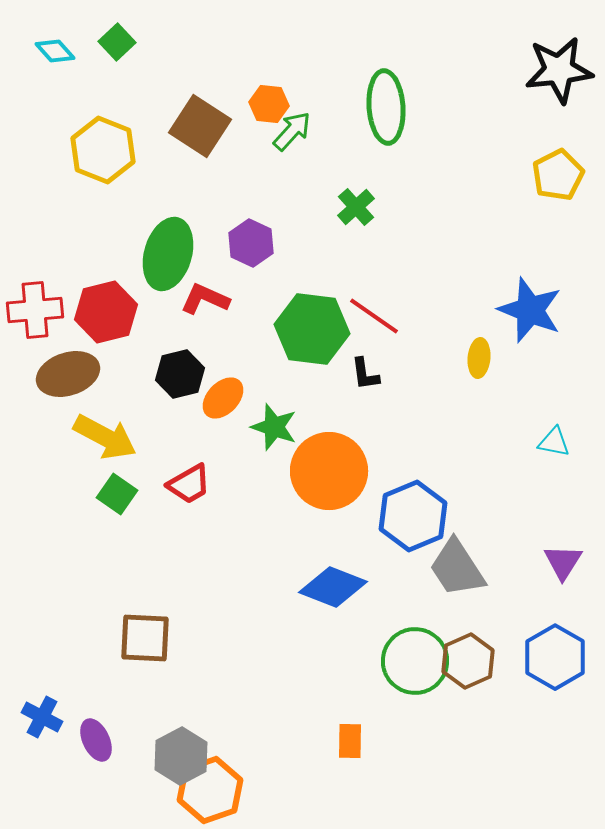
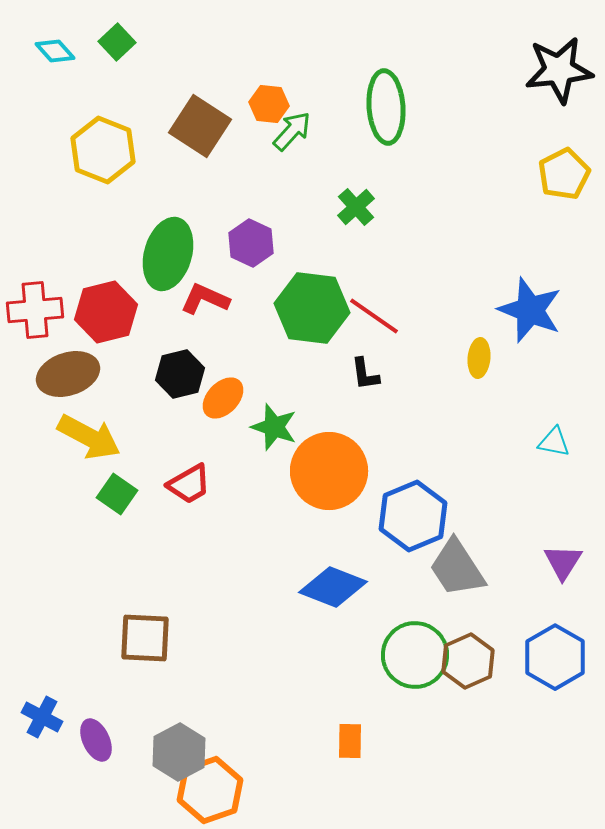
yellow pentagon at (558, 175): moved 6 px right, 1 px up
green hexagon at (312, 329): moved 21 px up
yellow arrow at (105, 437): moved 16 px left
green circle at (415, 661): moved 6 px up
gray hexagon at (181, 756): moved 2 px left, 4 px up
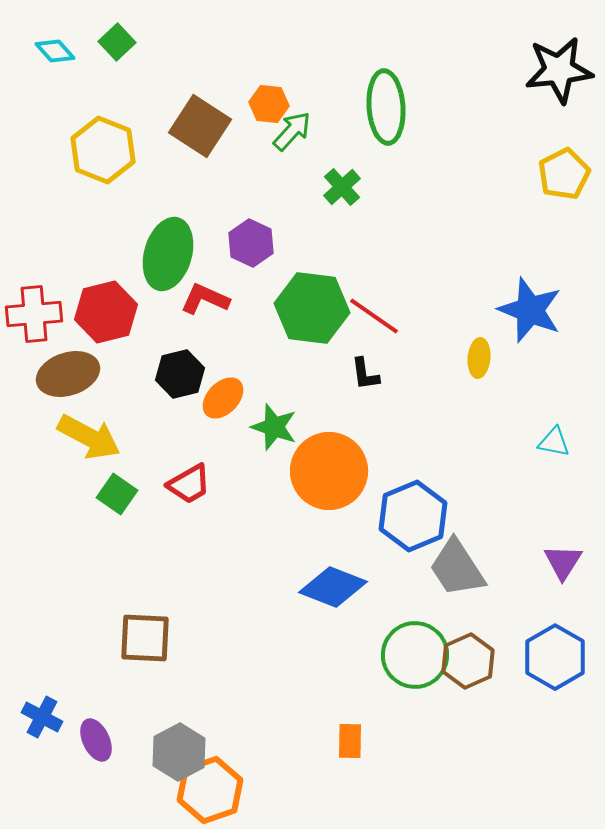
green cross at (356, 207): moved 14 px left, 20 px up
red cross at (35, 310): moved 1 px left, 4 px down
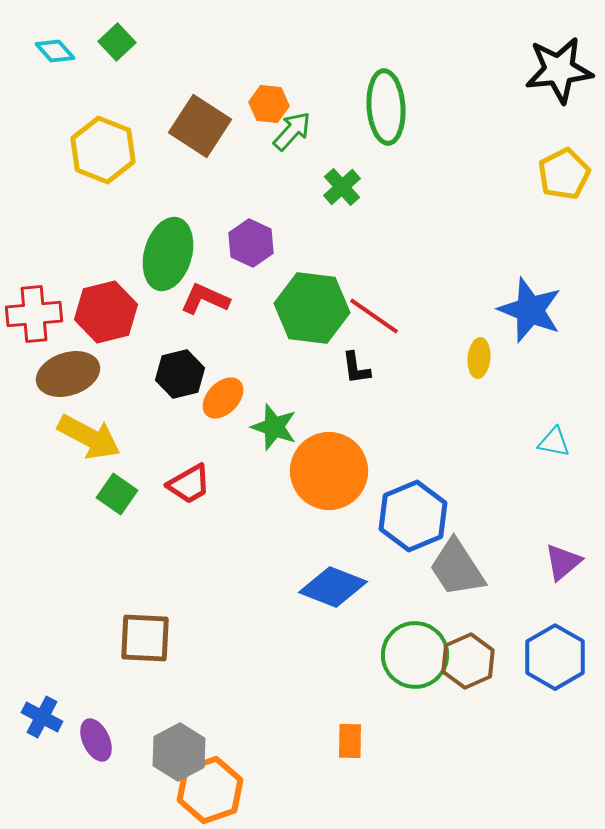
black L-shape at (365, 374): moved 9 px left, 6 px up
purple triangle at (563, 562): rotated 18 degrees clockwise
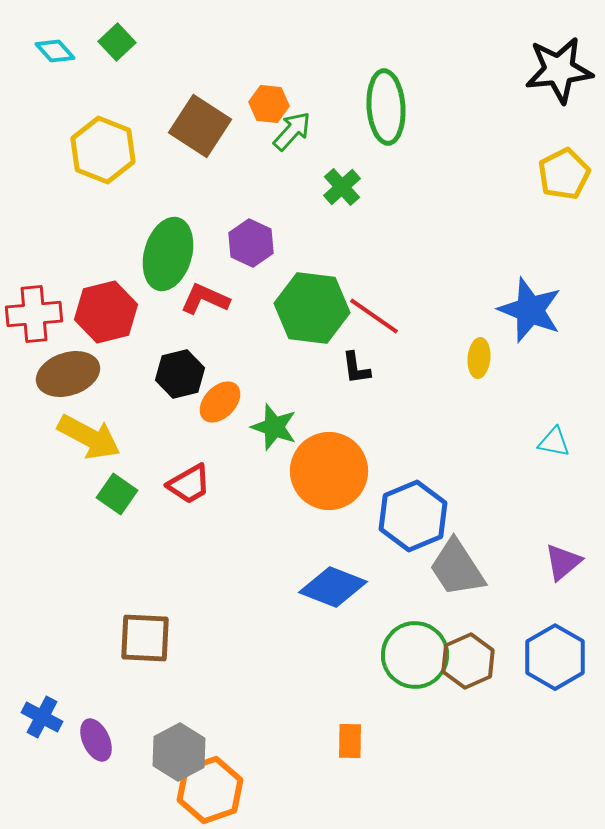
orange ellipse at (223, 398): moved 3 px left, 4 px down
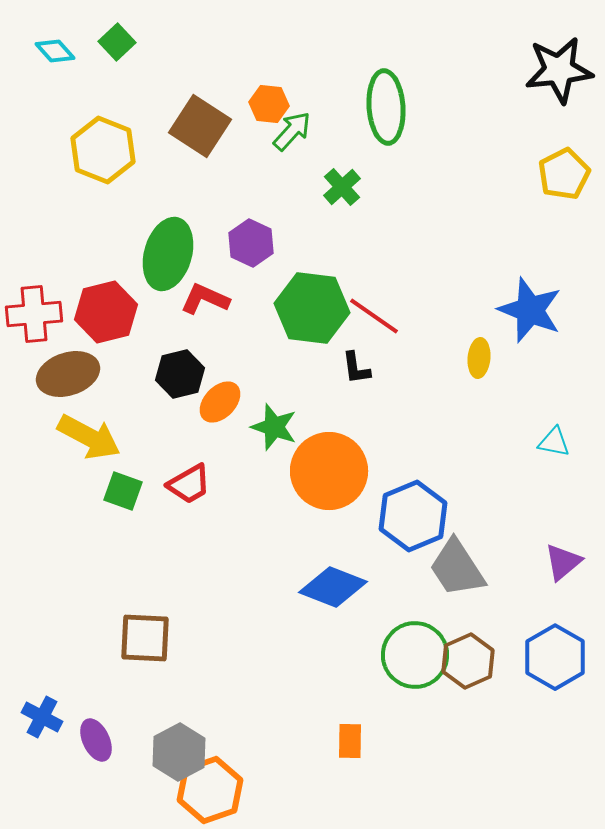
green square at (117, 494): moved 6 px right, 3 px up; rotated 15 degrees counterclockwise
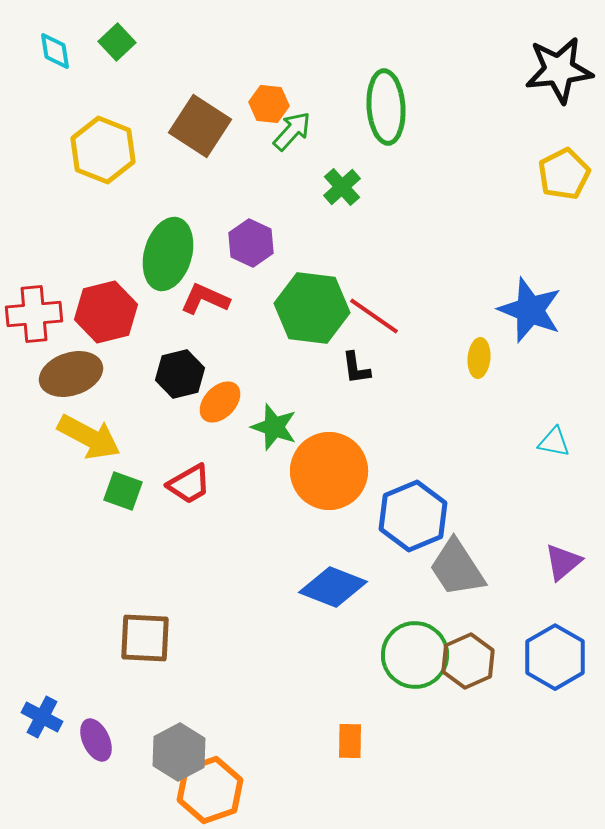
cyan diamond at (55, 51): rotated 33 degrees clockwise
brown ellipse at (68, 374): moved 3 px right
